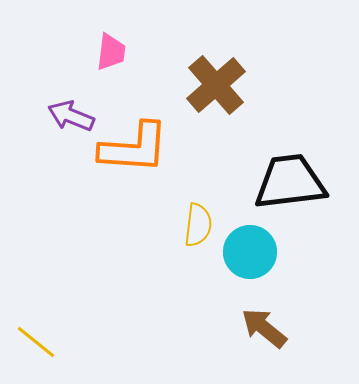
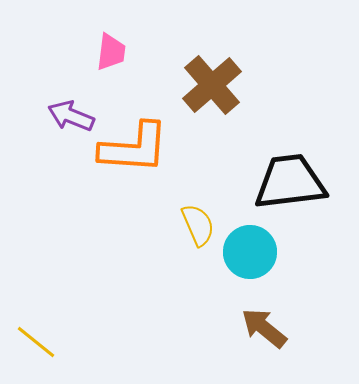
brown cross: moved 4 px left
yellow semicircle: rotated 30 degrees counterclockwise
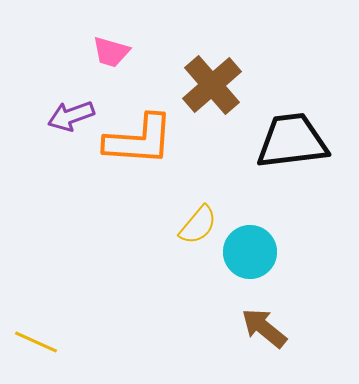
pink trapezoid: rotated 99 degrees clockwise
purple arrow: rotated 42 degrees counterclockwise
orange L-shape: moved 5 px right, 8 px up
black trapezoid: moved 2 px right, 41 px up
yellow semicircle: rotated 63 degrees clockwise
yellow line: rotated 15 degrees counterclockwise
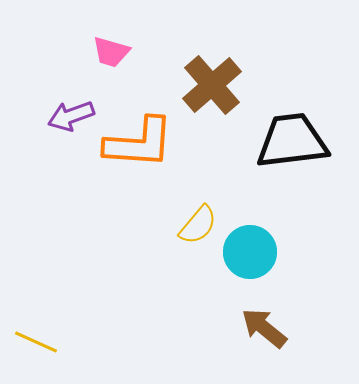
orange L-shape: moved 3 px down
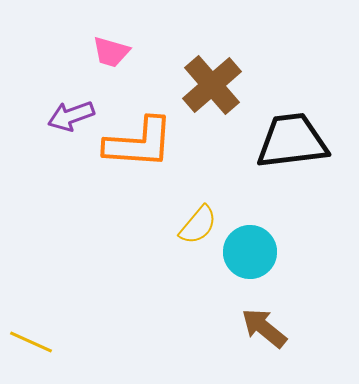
yellow line: moved 5 px left
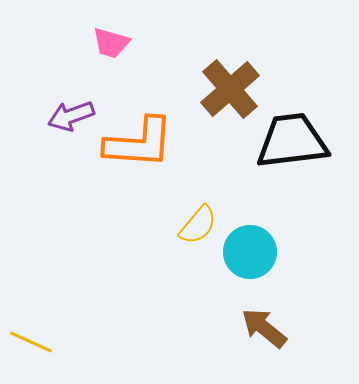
pink trapezoid: moved 9 px up
brown cross: moved 18 px right, 4 px down
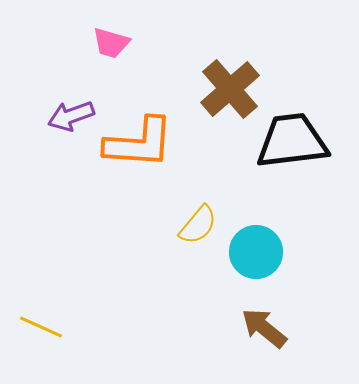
cyan circle: moved 6 px right
yellow line: moved 10 px right, 15 px up
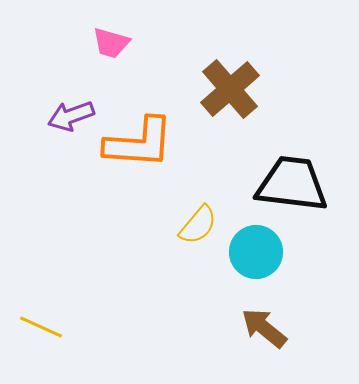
black trapezoid: moved 43 px down; rotated 14 degrees clockwise
